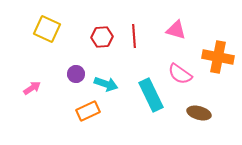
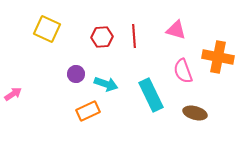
pink semicircle: moved 3 px right, 3 px up; rotated 35 degrees clockwise
pink arrow: moved 19 px left, 6 px down
brown ellipse: moved 4 px left
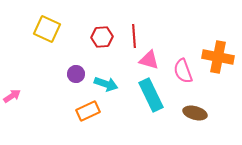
pink triangle: moved 27 px left, 30 px down
pink arrow: moved 1 px left, 2 px down
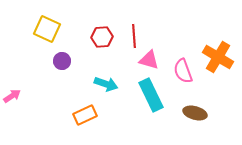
orange cross: rotated 20 degrees clockwise
purple circle: moved 14 px left, 13 px up
orange rectangle: moved 3 px left, 4 px down
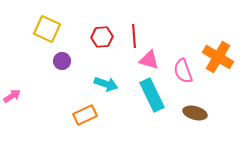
cyan rectangle: moved 1 px right
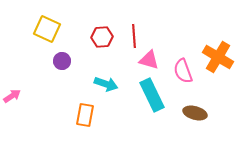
orange rectangle: rotated 55 degrees counterclockwise
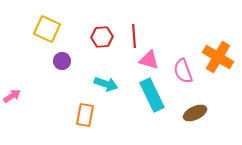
brown ellipse: rotated 40 degrees counterclockwise
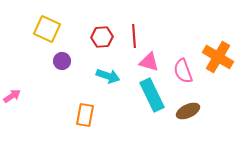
pink triangle: moved 2 px down
cyan arrow: moved 2 px right, 8 px up
brown ellipse: moved 7 px left, 2 px up
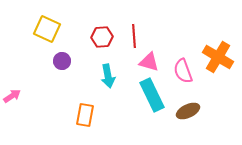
cyan arrow: rotated 60 degrees clockwise
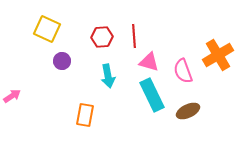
orange cross: moved 2 px up; rotated 28 degrees clockwise
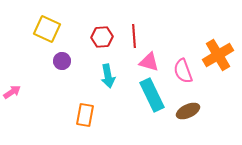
pink arrow: moved 4 px up
